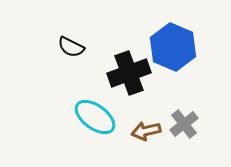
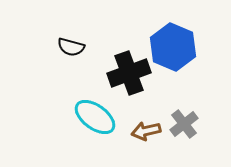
black semicircle: rotated 12 degrees counterclockwise
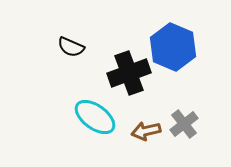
black semicircle: rotated 8 degrees clockwise
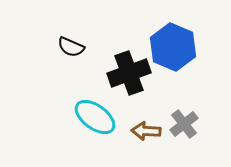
brown arrow: rotated 16 degrees clockwise
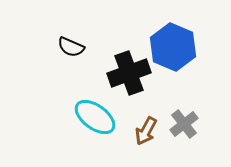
brown arrow: rotated 64 degrees counterclockwise
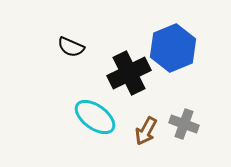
blue hexagon: moved 1 px down; rotated 15 degrees clockwise
black cross: rotated 6 degrees counterclockwise
gray cross: rotated 32 degrees counterclockwise
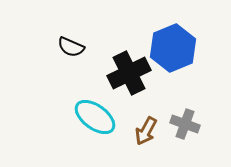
gray cross: moved 1 px right
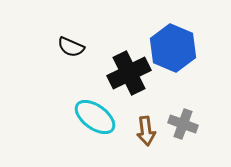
blue hexagon: rotated 15 degrees counterclockwise
gray cross: moved 2 px left
brown arrow: rotated 36 degrees counterclockwise
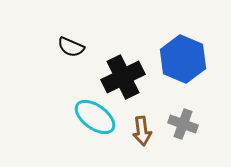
blue hexagon: moved 10 px right, 11 px down
black cross: moved 6 px left, 4 px down
brown arrow: moved 4 px left
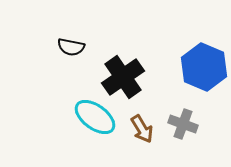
black semicircle: rotated 12 degrees counterclockwise
blue hexagon: moved 21 px right, 8 px down
black cross: rotated 9 degrees counterclockwise
brown arrow: moved 2 px up; rotated 24 degrees counterclockwise
